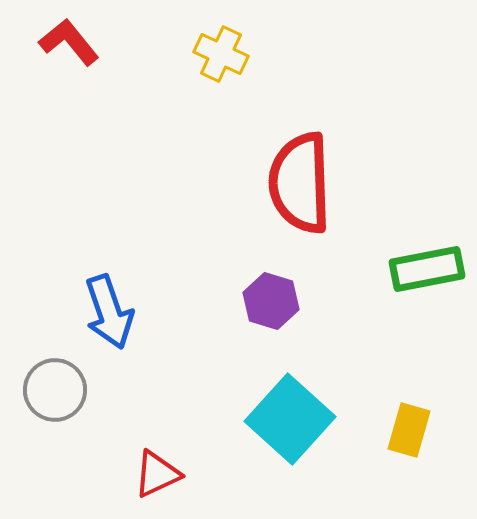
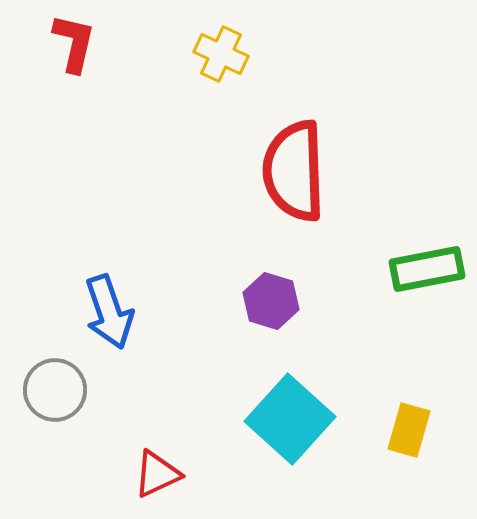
red L-shape: moved 5 px right, 1 px down; rotated 52 degrees clockwise
red semicircle: moved 6 px left, 12 px up
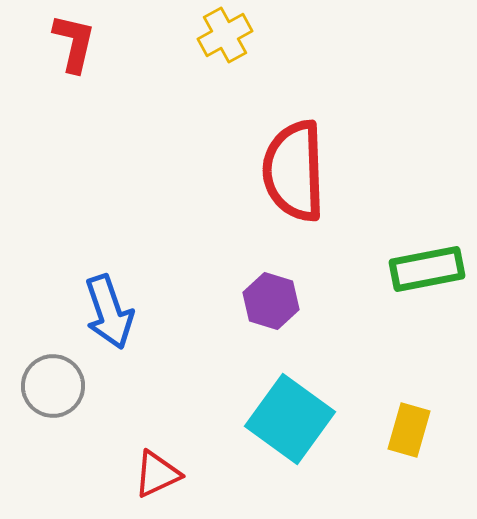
yellow cross: moved 4 px right, 19 px up; rotated 36 degrees clockwise
gray circle: moved 2 px left, 4 px up
cyan square: rotated 6 degrees counterclockwise
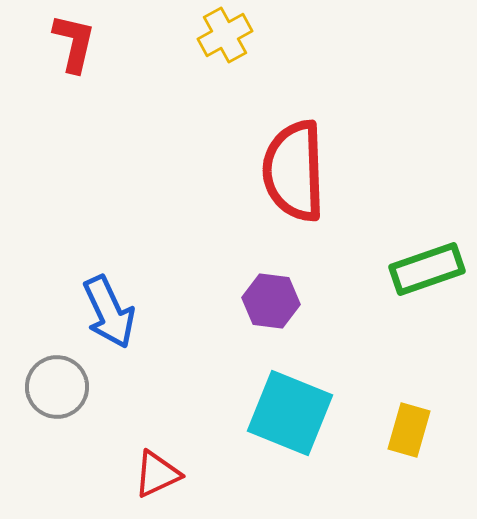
green rectangle: rotated 8 degrees counterclockwise
purple hexagon: rotated 10 degrees counterclockwise
blue arrow: rotated 6 degrees counterclockwise
gray circle: moved 4 px right, 1 px down
cyan square: moved 6 px up; rotated 14 degrees counterclockwise
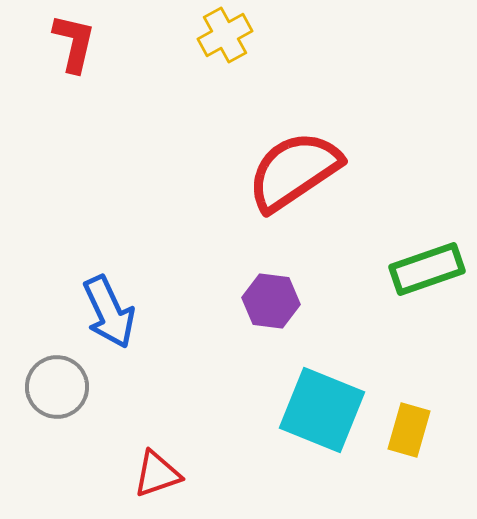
red semicircle: rotated 58 degrees clockwise
cyan square: moved 32 px right, 3 px up
red triangle: rotated 6 degrees clockwise
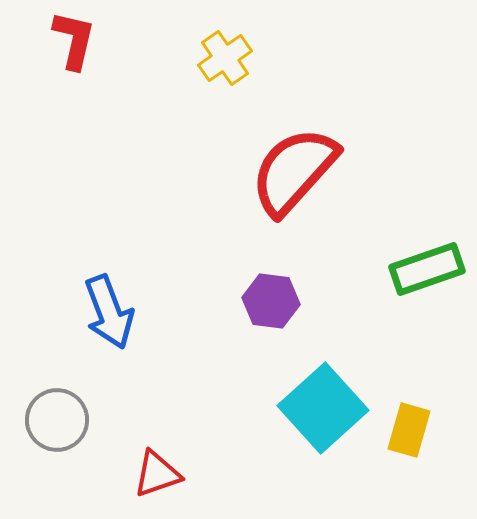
yellow cross: moved 23 px down; rotated 6 degrees counterclockwise
red L-shape: moved 3 px up
red semicircle: rotated 14 degrees counterclockwise
blue arrow: rotated 4 degrees clockwise
gray circle: moved 33 px down
cyan square: moved 1 px right, 2 px up; rotated 26 degrees clockwise
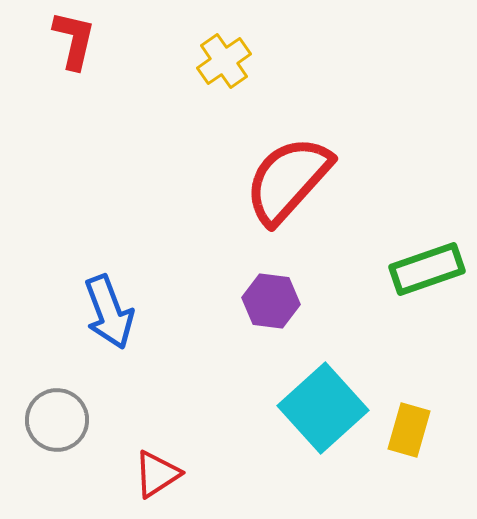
yellow cross: moved 1 px left, 3 px down
red semicircle: moved 6 px left, 9 px down
red triangle: rotated 14 degrees counterclockwise
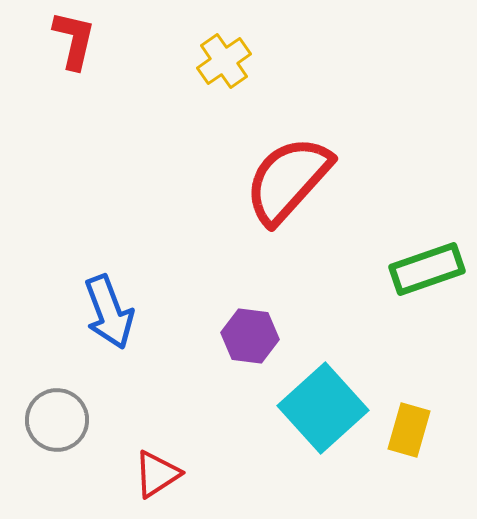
purple hexagon: moved 21 px left, 35 px down
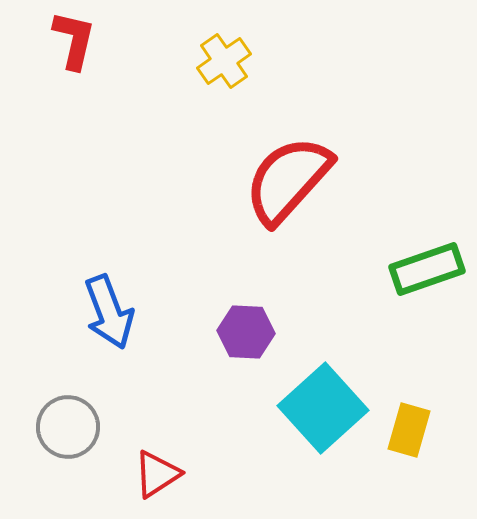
purple hexagon: moved 4 px left, 4 px up; rotated 4 degrees counterclockwise
gray circle: moved 11 px right, 7 px down
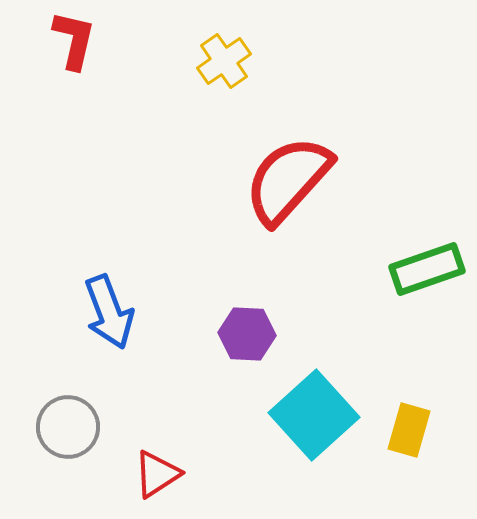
purple hexagon: moved 1 px right, 2 px down
cyan square: moved 9 px left, 7 px down
